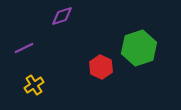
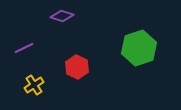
purple diamond: rotated 35 degrees clockwise
red hexagon: moved 24 px left
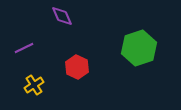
purple diamond: rotated 50 degrees clockwise
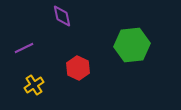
purple diamond: rotated 10 degrees clockwise
green hexagon: moved 7 px left, 3 px up; rotated 12 degrees clockwise
red hexagon: moved 1 px right, 1 px down
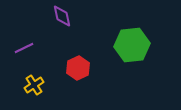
red hexagon: rotated 10 degrees clockwise
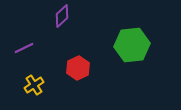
purple diamond: rotated 60 degrees clockwise
